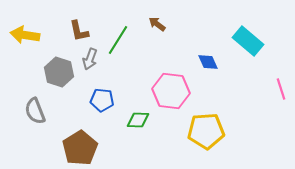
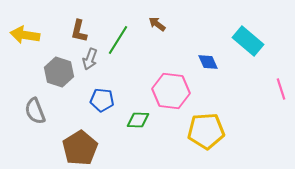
brown L-shape: rotated 25 degrees clockwise
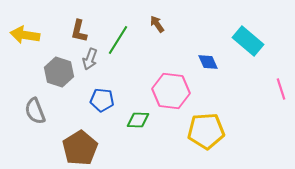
brown arrow: rotated 18 degrees clockwise
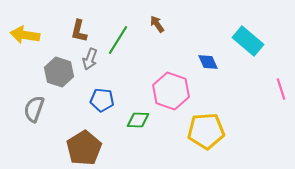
pink hexagon: rotated 12 degrees clockwise
gray semicircle: moved 1 px left, 2 px up; rotated 40 degrees clockwise
brown pentagon: moved 4 px right
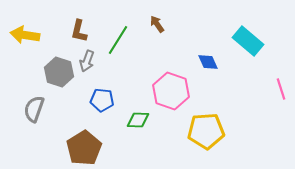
gray arrow: moved 3 px left, 2 px down
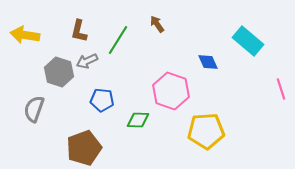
gray arrow: rotated 45 degrees clockwise
brown pentagon: rotated 12 degrees clockwise
